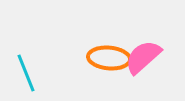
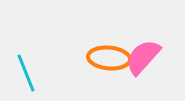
pink semicircle: rotated 6 degrees counterclockwise
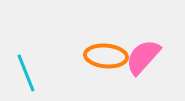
orange ellipse: moved 3 px left, 2 px up
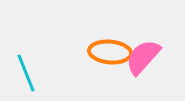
orange ellipse: moved 4 px right, 4 px up
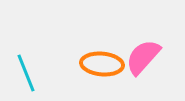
orange ellipse: moved 8 px left, 12 px down
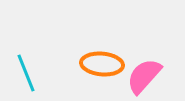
pink semicircle: moved 1 px right, 19 px down
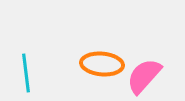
cyan line: rotated 15 degrees clockwise
